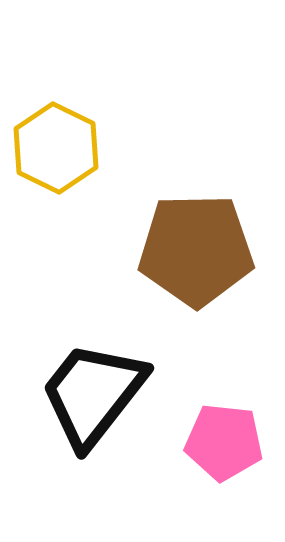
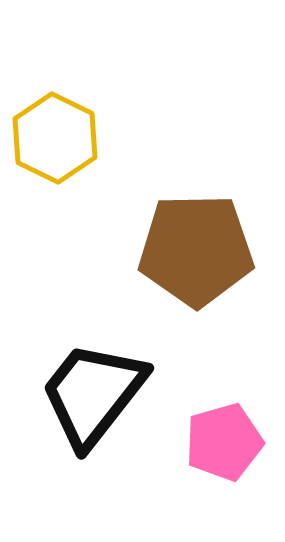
yellow hexagon: moved 1 px left, 10 px up
pink pentagon: rotated 22 degrees counterclockwise
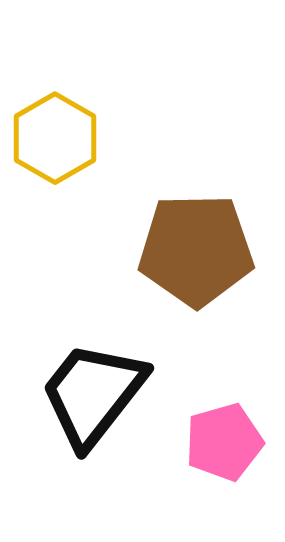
yellow hexagon: rotated 4 degrees clockwise
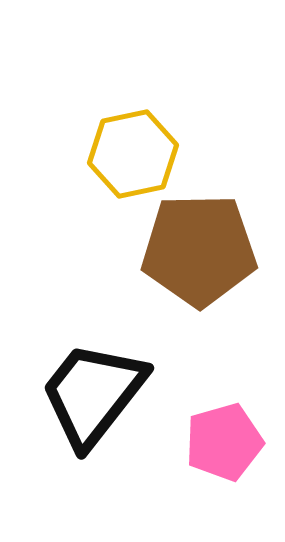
yellow hexagon: moved 78 px right, 16 px down; rotated 18 degrees clockwise
brown pentagon: moved 3 px right
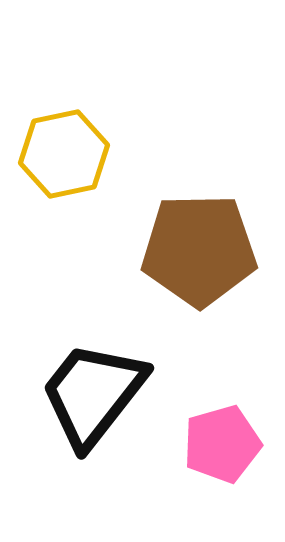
yellow hexagon: moved 69 px left
pink pentagon: moved 2 px left, 2 px down
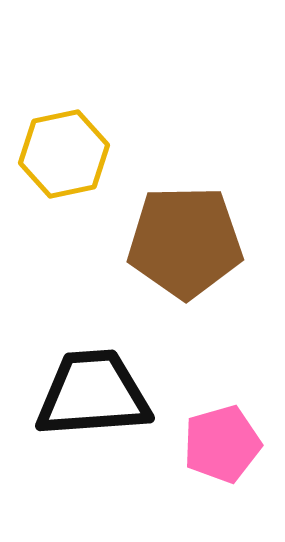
brown pentagon: moved 14 px left, 8 px up
black trapezoid: rotated 48 degrees clockwise
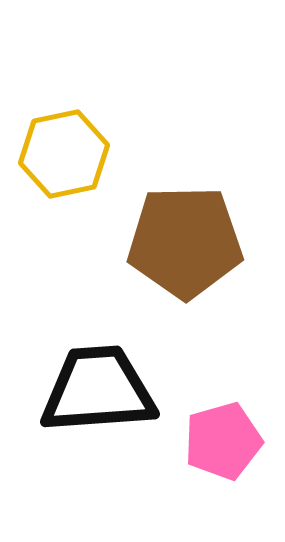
black trapezoid: moved 5 px right, 4 px up
pink pentagon: moved 1 px right, 3 px up
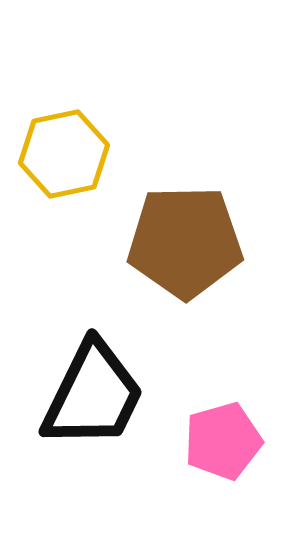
black trapezoid: moved 5 px left, 5 px down; rotated 120 degrees clockwise
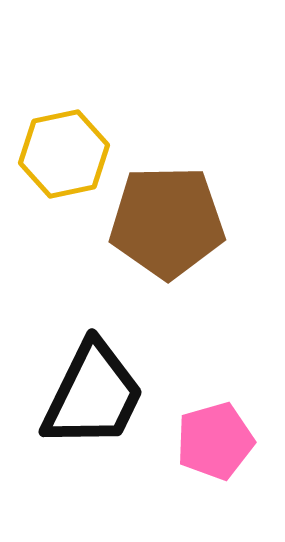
brown pentagon: moved 18 px left, 20 px up
pink pentagon: moved 8 px left
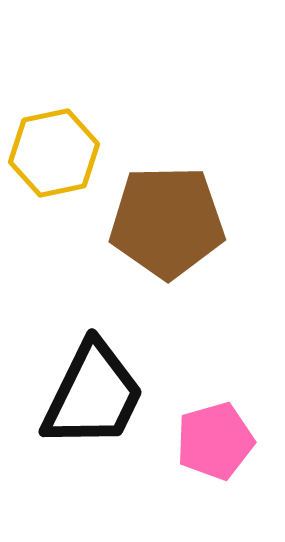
yellow hexagon: moved 10 px left, 1 px up
